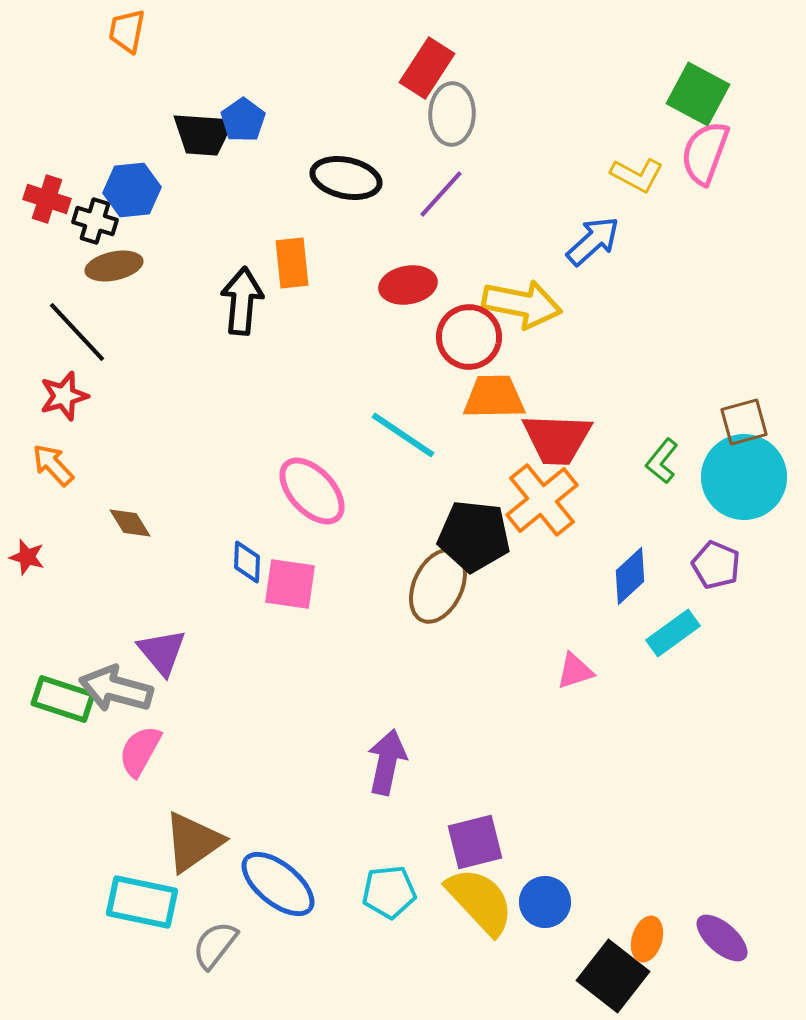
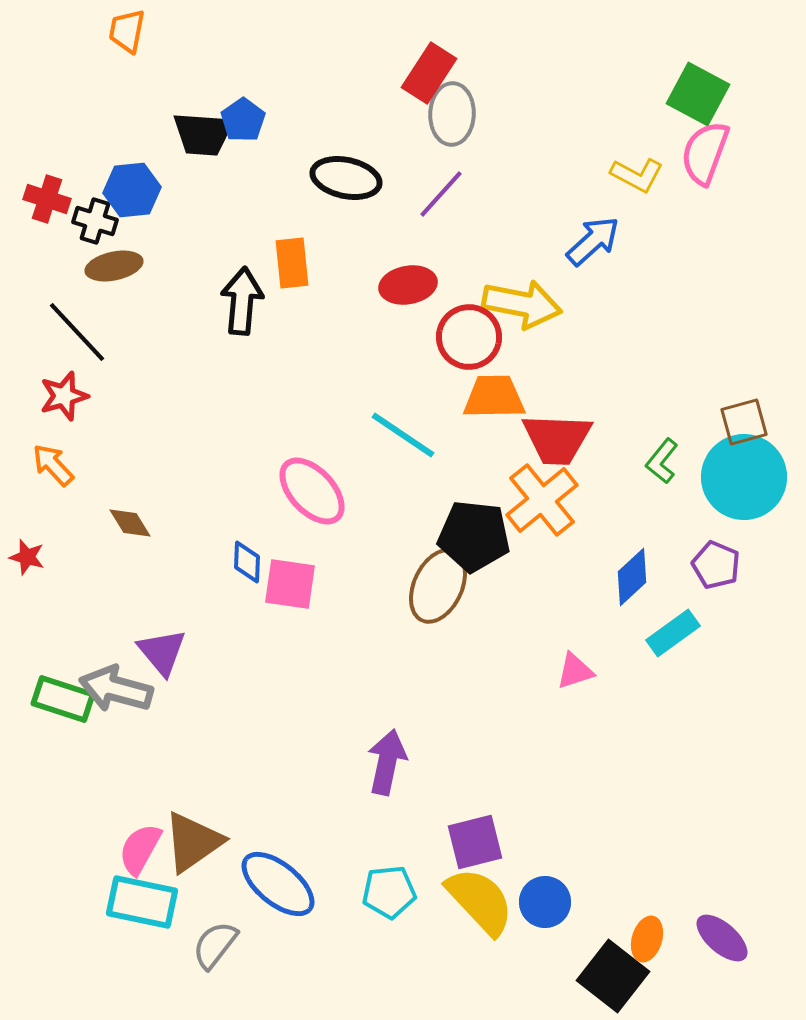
red rectangle at (427, 68): moved 2 px right, 5 px down
blue diamond at (630, 576): moved 2 px right, 1 px down
pink semicircle at (140, 751): moved 98 px down
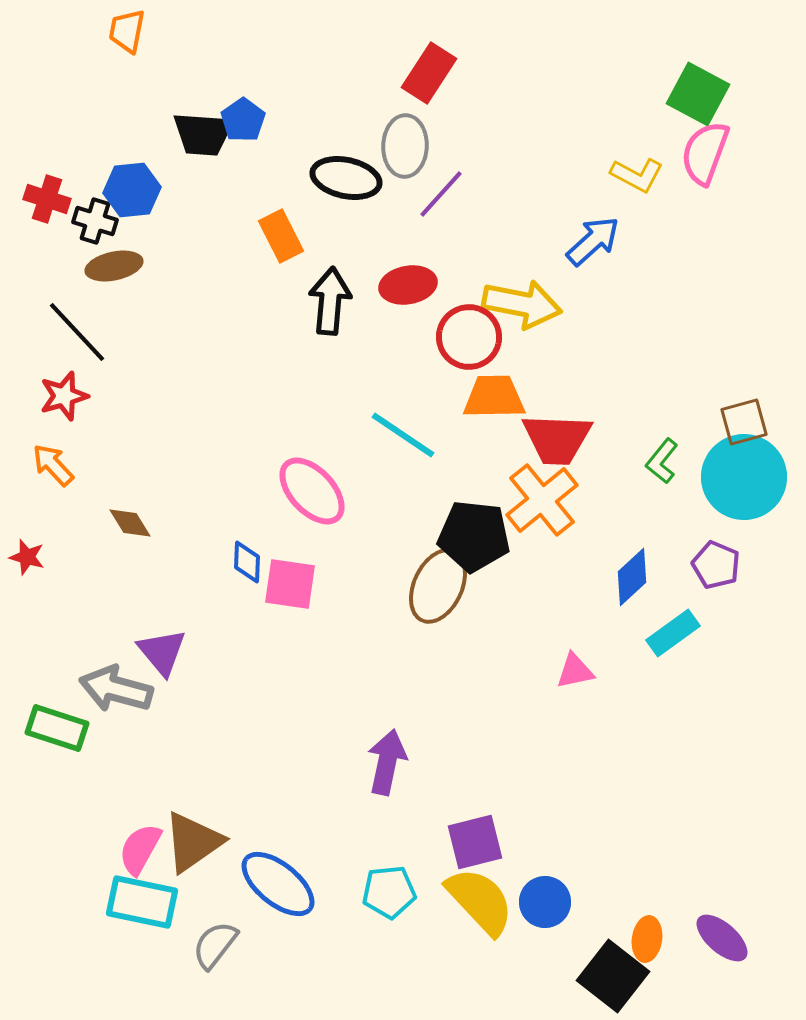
gray ellipse at (452, 114): moved 47 px left, 32 px down
orange rectangle at (292, 263): moved 11 px left, 27 px up; rotated 21 degrees counterclockwise
black arrow at (242, 301): moved 88 px right
pink triangle at (575, 671): rotated 6 degrees clockwise
green rectangle at (63, 699): moved 6 px left, 29 px down
orange ellipse at (647, 939): rotated 9 degrees counterclockwise
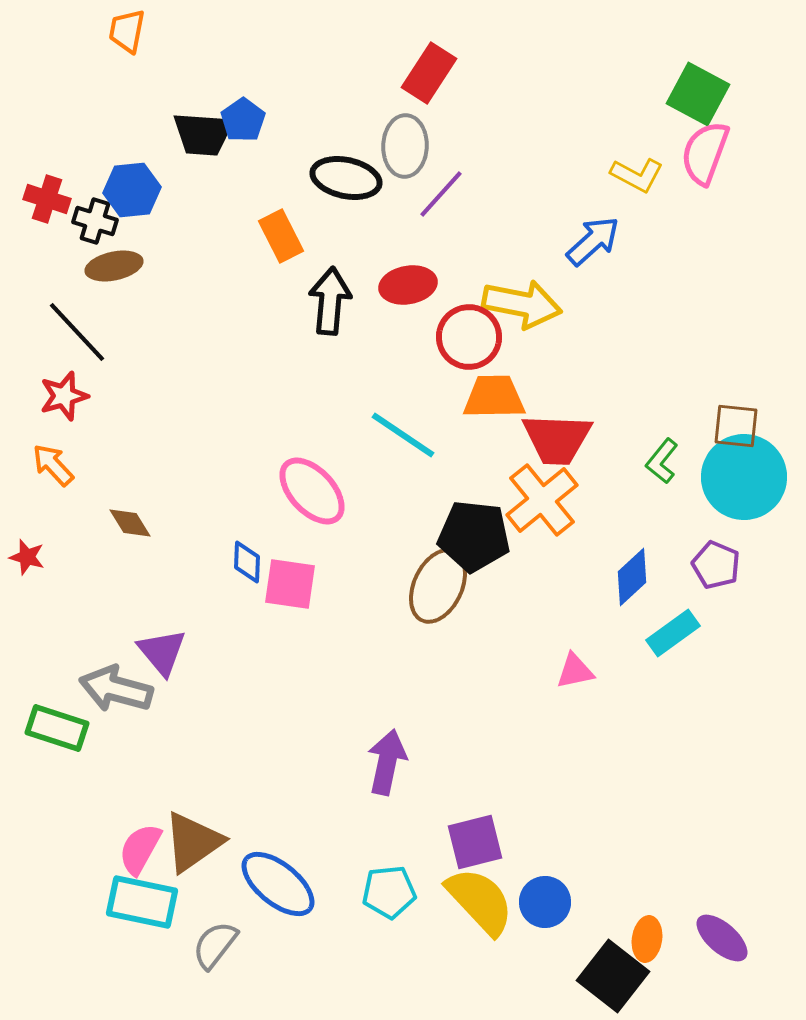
brown square at (744, 422): moved 8 px left, 4 px down; rotated 21 degrees clockwise
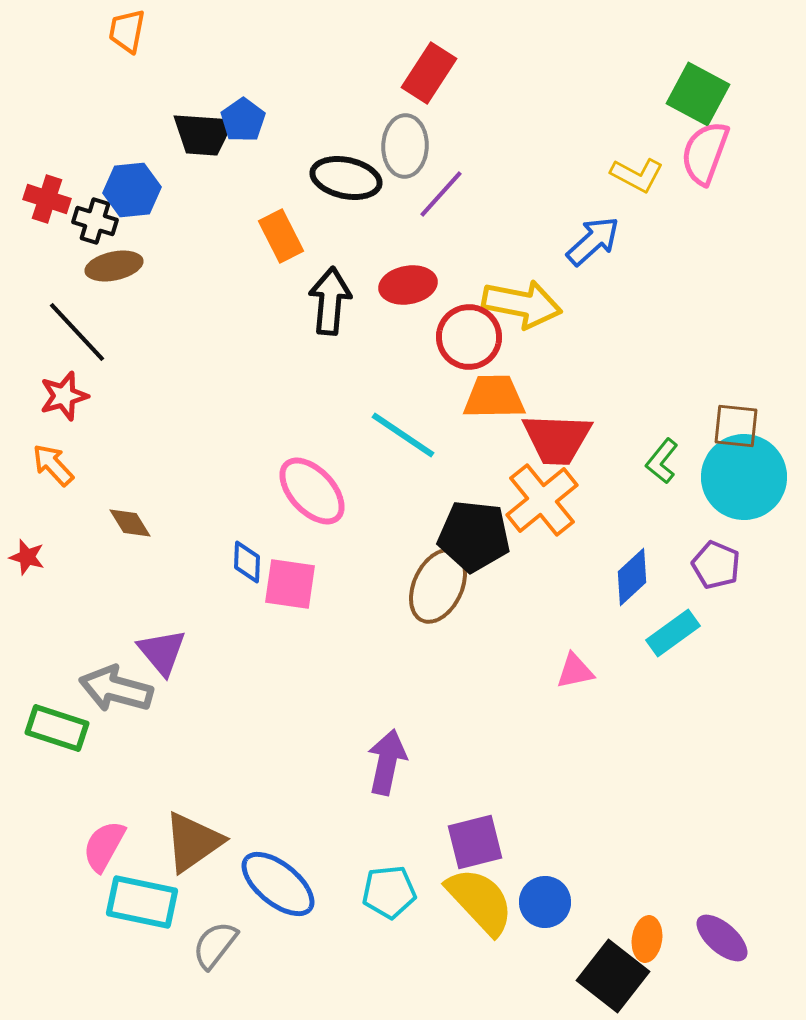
pink semicircle at (140, 849): moved 36 px left, 3 px up
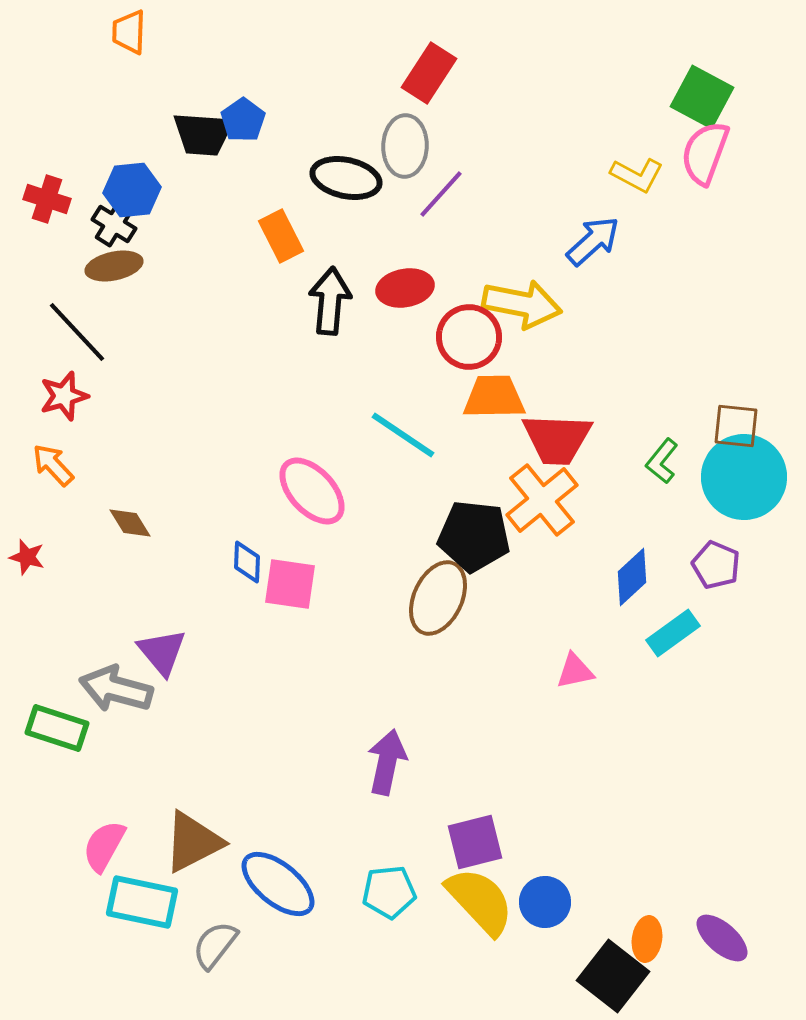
orange trapezoid at (127, 31): moved 2 px right, 1 px down; rotated 9 degrees counterclockwise
green square at (698, 94): moved 4 px right, 3 px down
black cross at (95, 221): moved 19 px right, 3 px down; rotated 15 degrees clockwise
red ellipse at (408, 285): moved 3 px left, 3 px down
brown ellipse at (438, 586): moved 12 px down
brown triangle at (193, 842): rotated 8 degrees clockwise
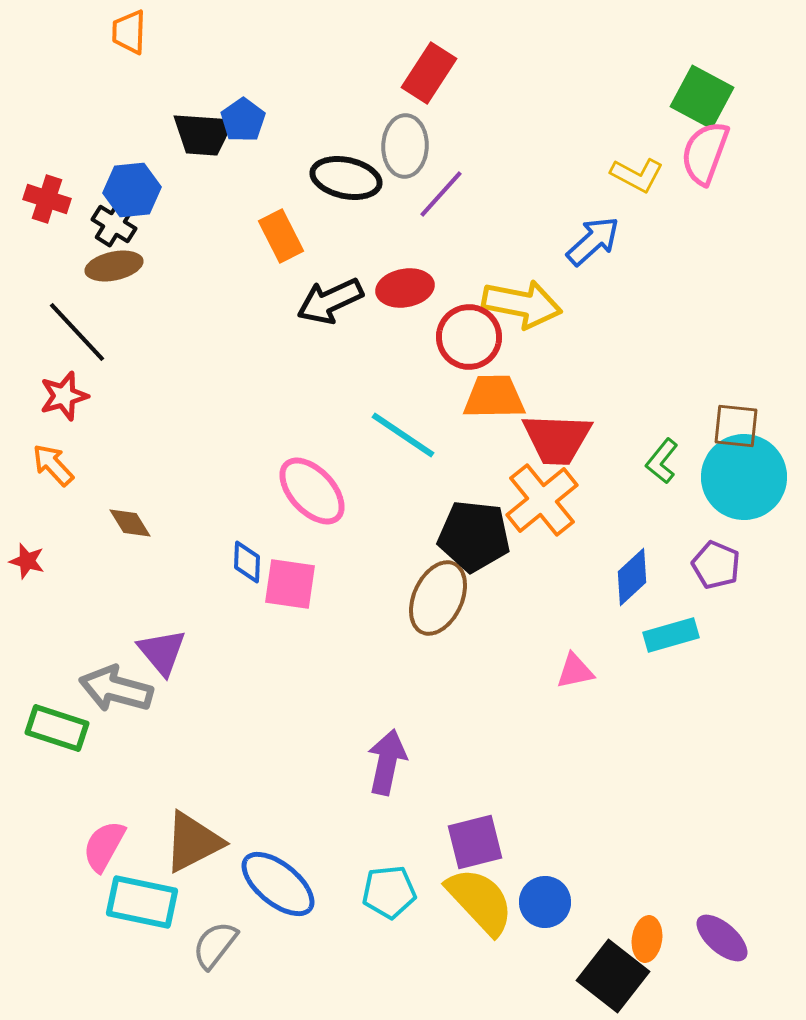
black arrow at (330, 301): rotated 120 degrees counterclockwise
red star at (27, 557): moved 4 px down
cyan rectangle at (673, 633): moved 2 px left, 2 px down; rotated 20 degrees clockwise
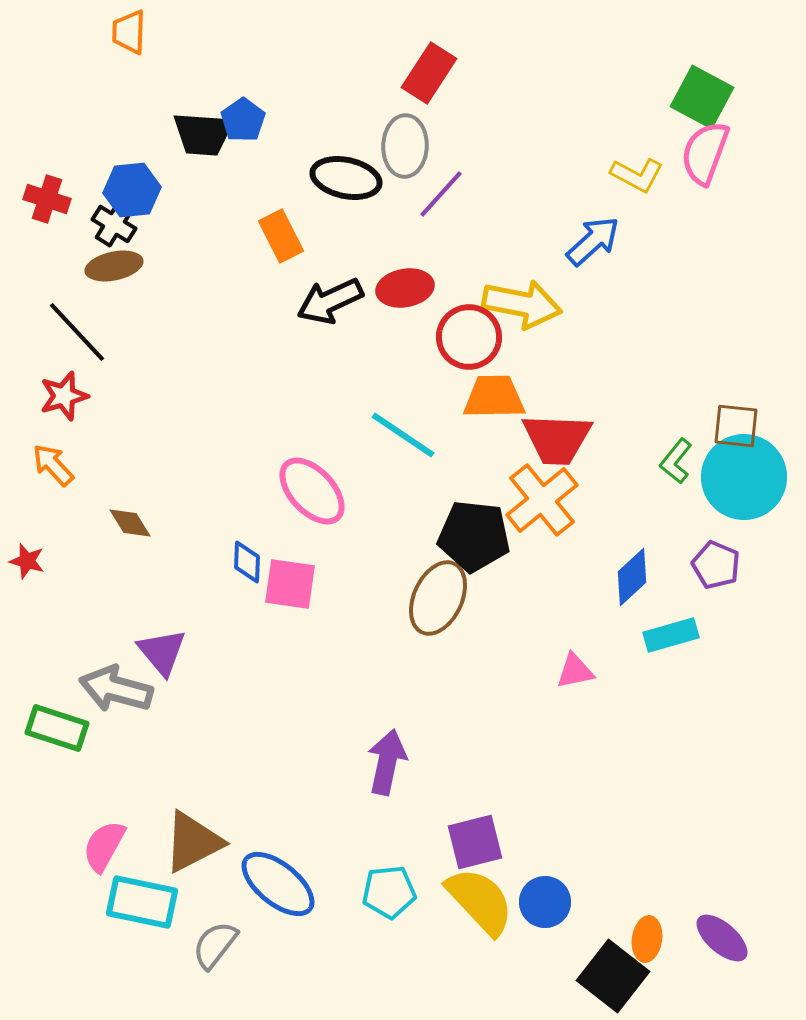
green L-shape at (662, 461): moved 14 px right
